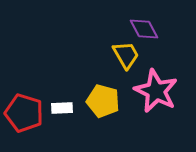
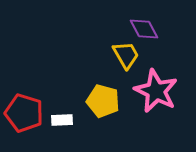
white rectangle: moved 12 px down
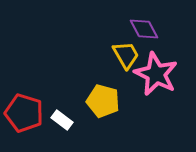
pink star: moved 17 px up
white rectangle: rotated 40 degrees clockwise
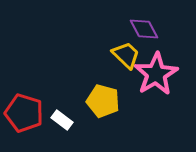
yellow trapezoid: rotated 16 degrees counterclockwise
pink star: rotated 15 degrees clockwise
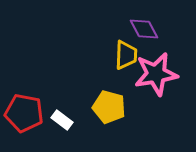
yellow trapezoid: rotated 48 degrees clockwise
pink star: rotated 21 degrees clockwise
yellow pentagon: moved 6 px right, 6 px down
red pentagon: rotated 6 degrees counterclockwise
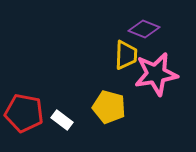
purple diamond: rotated 40 degrees counterclockwise
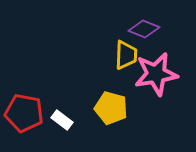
yellow pentagon: moved 2 px right, 1 px down
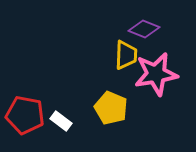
yellow pentagon: rotated 8 degrees clockwise
red pentagon: moved 1 px right, 2 px down
white rectangle: moved 1 px left, 1 px down
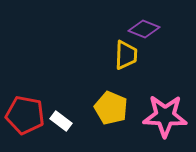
pink star: moved 9 px right, 42 px down; rotated 12 degrees clockwise
